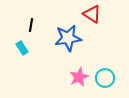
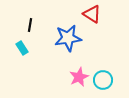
black line: moved 1 px left
cyan circle: moved 2 px left, 2 px down
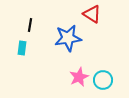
cyan rectangle: rotated 40 degrees clockwise
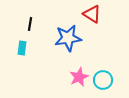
black line: moved 1 px up
